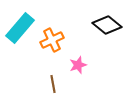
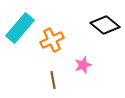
black diamond: moved 2 px left
pink star: moved 5 px right
brown line: moved 4 px up
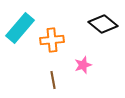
black diamond: moved 2 px left, 1 px up
orange cross: rotated 20 degrees clockwise
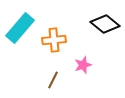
black diamond: moved 2 px right
orange cross: moved 2 px right
brown line: rotated 36 degrees clockwise
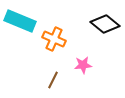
cyan rectangle: moved 7 px up; rotated 72 degrees clockwise
orange cross: moved 1 px up; rotated 30 degrees clockwise
pink star: rotated 12 degrees clockwise
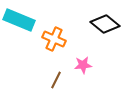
cyan rectangle: moved 1 px left, 1 px up
brown line: moved 3 px right
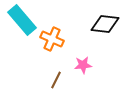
cyan rectangle: moved 3 px right; rotated 28 degrees clockwise
black diamond: rotated 32 degrees counterclockwise
orange cross: moved 2 px left
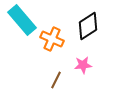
black diamond: moved 17 px left, 2 px down; rotated 40 degrees counterclockwise
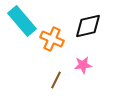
cyan rectangle: moved 1 px down
black diamond: rotated 20 degrees clockwise
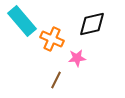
black diamond: moved 4 px right, 2 px up
pink star: moved 6 px left, 7 px up
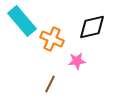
black diamond: moved 3 px down
pink star: moved 3 px down
brown line: moved 6 px left, 4 px down
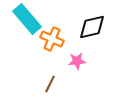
cyan rectangle: moved 5 px right, 2 px up
